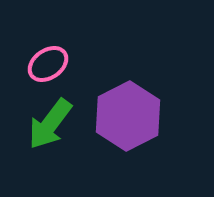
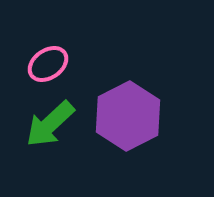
green arrow: rotated 10 degrees clockwise
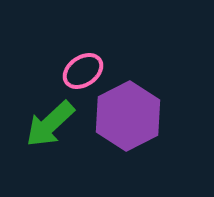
pink ellipse: moved 35 px right, 7 px down
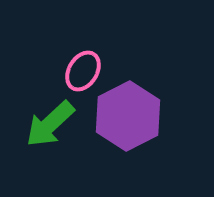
pink ellipse: rotated 24 degrees counterclockwise
